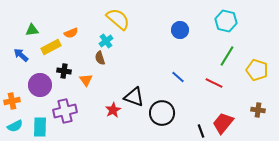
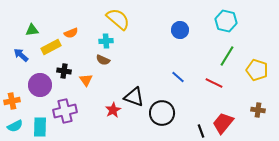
cyan cross: rotated 32 degrees clockwise
brown semicircle: moved 3 px right, 2 px down; rotated 48 degrees counterclockwise
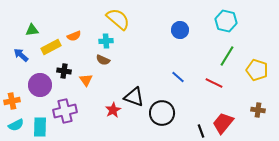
orange semicircle: moved 3 px right, 3 px down
cyan semicircle: moved 1 px right, 1 px up
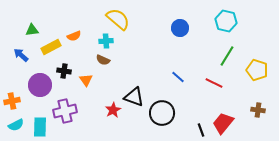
blue circle: moved 2 px up
black line: moved 1 px up
